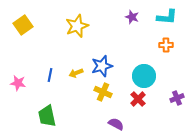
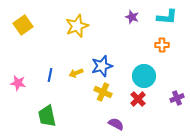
orange cross: moved 4 px left
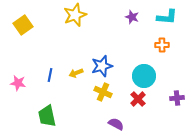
yellow star: moved 2 px left, 11 px up
purple cross: rotated 16 degrees clockwise
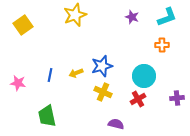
cyan L-shape: rotated 25 degrees counterclockwise
red cross: rotated 14 degrees clockwise
purple semicircle: rotated 14 degrees counterclockwise
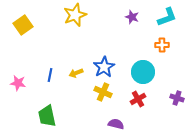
blue star: moved 2 px right, 1 px down; rotated 15 degrees counterclockwise
cyan circle: moved 1 px left, 4 px up
purple cross: rotated 24 degrees clockwise
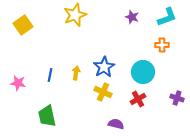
yellow arrow: rotated 120 degrees clockwise
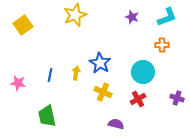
blue star: moved 4 px left, 4 px up; rotated 10 degrees counterclockwise
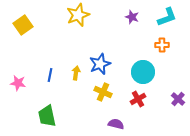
yellow star: moved 3 px right
blue star: moved 1 px down; rotated 20 degrees clockwise
purple cross: moved 1 px right, 1 px down; rotated 24 degrees clockwise
